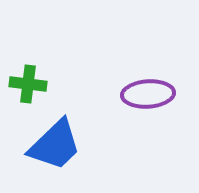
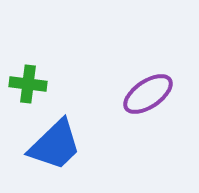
purple ellipse: rotated 30 degrees counterclockwise
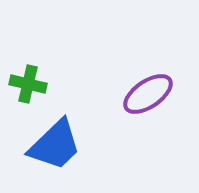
green cross: rotated 6 degrees clockwise
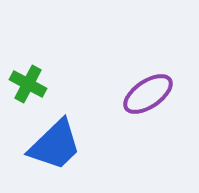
green cross: rotated 15 degrees clockwise
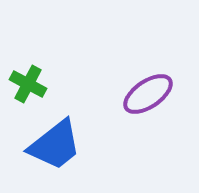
blue trapezoid: rotated 6 degrees clockwise
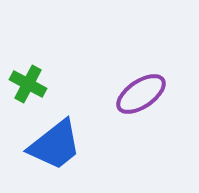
purple ellipse: moved 7 px left
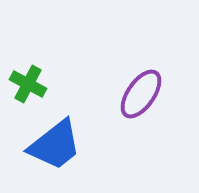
purple ellipse: rotated 21 degrees counterclockwise
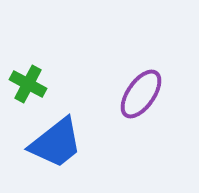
blue trapezoid: moved 1 px right, 2 px up
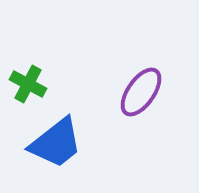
purple ellipse: moved 2 px up
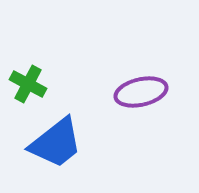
purple ellipse: rotated 42 degrees clockwise
